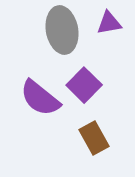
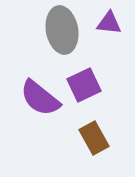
purple triangle: rotated 16 degrees clockwise
purple square: rotated 20 degrees clockwise
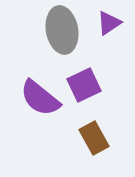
purple triangle: rotated 40 degrees counterclockwise
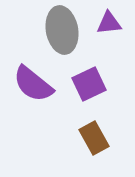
purple triangle: rotated 28 degrees clockwise
purple square: moved 5 px right, 1 px up
purple semicircle: moved 7 px left, 14 px up
